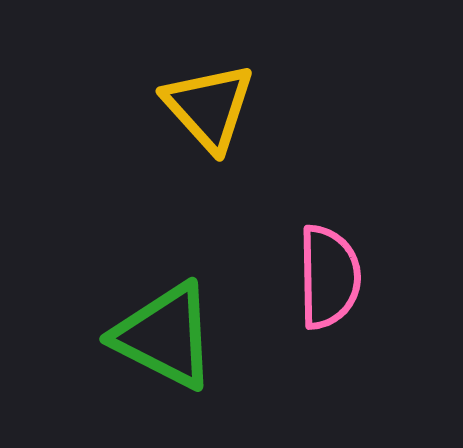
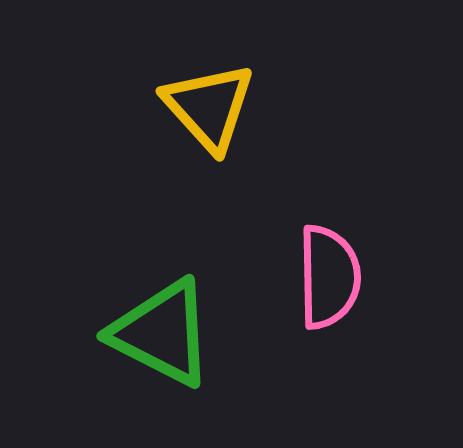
green triangle: moved 3 px left, 3 px up
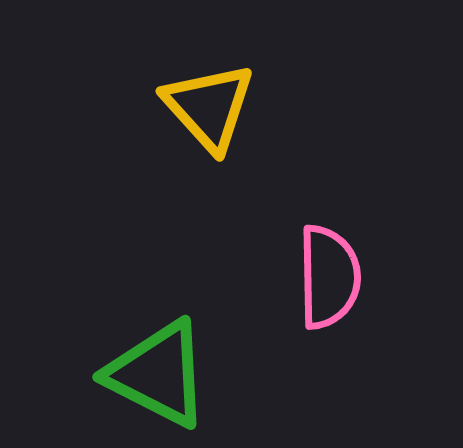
green triangle: moved 4 px left, 41 px down
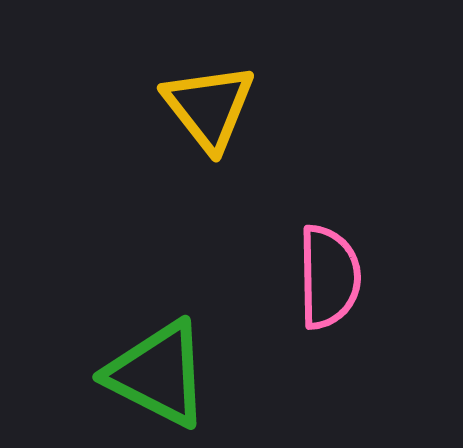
yellow triangle: rotated 4 degrees clockwise
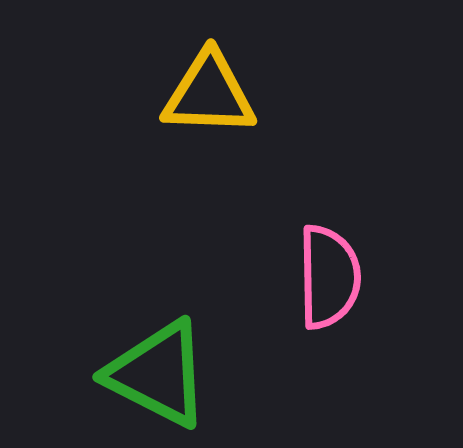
yellow triangle: moved 13 px up; rotated 50 degrees counterclockwise
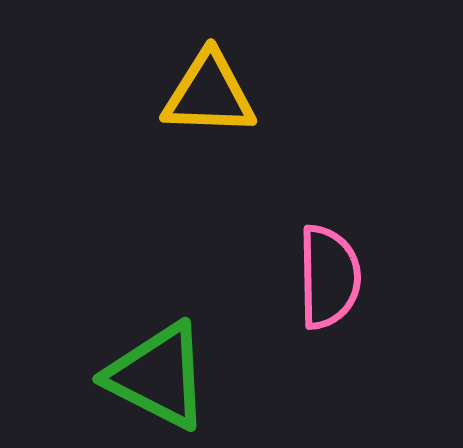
green triangle: moved 2 px down
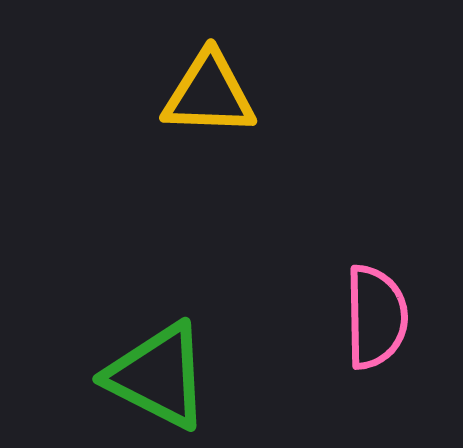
pink semicircle: moved 47 px right, 40 px down
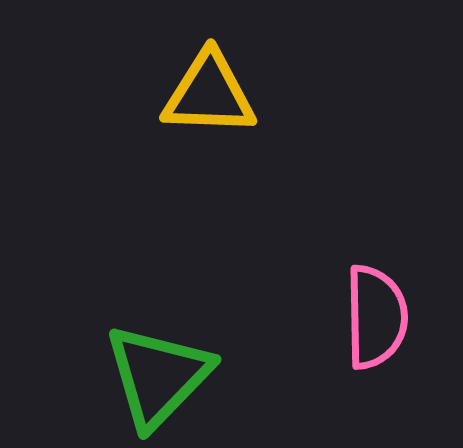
green triangle: rotated 47 degrees clockwise
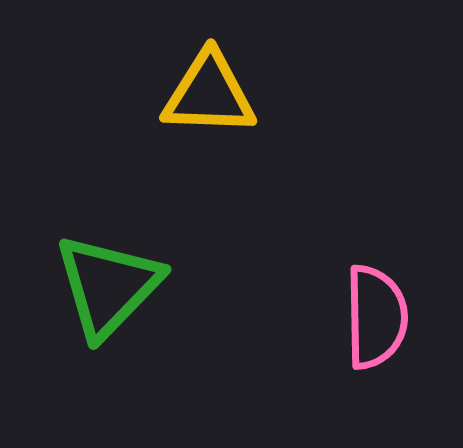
green triangle: moved 50 px left, 90 px up
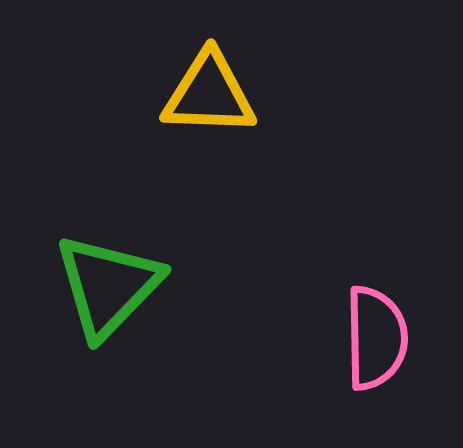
pink semicircle: moved 21 px down
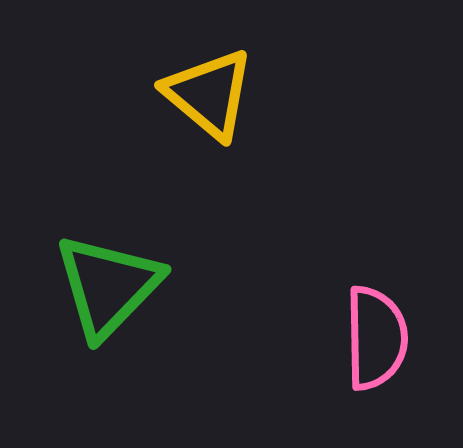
yellow triangle: rotated 38 degrees clockwise
